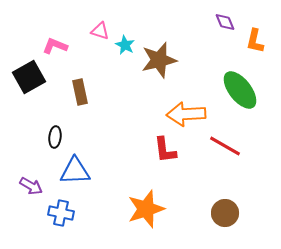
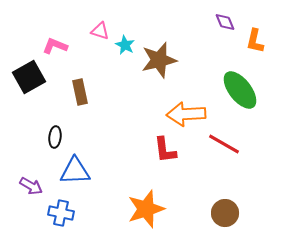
red line: moved 1 px left, 2 px up
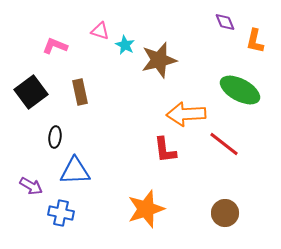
black square: moved 2 px right, 15 px down; rotated 8 degrees counterclockwise
green ellipse: rotated 24 degrees counterclockwise
red line: rotated 8 degrees clockwise
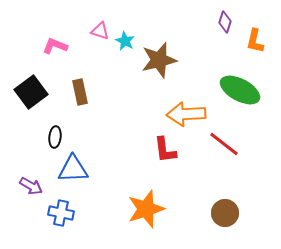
purple diamond: rotated 40 degrees clockwise
cyan star: moved 4 px up
blue triangle: moved 2 px left, 2 px up
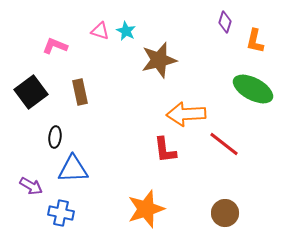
cyan star: moved 1 px right, 10 px up
green ellipse: moved 13 px right, 1 px up
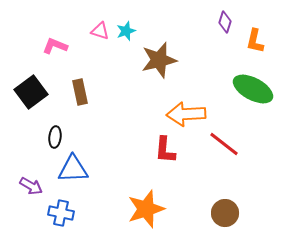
cyan star: rotated 24 degrees clockwise
red L-shape: rotated 12 degrees clockwise
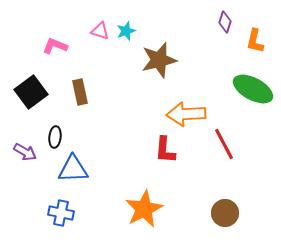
red line: rotated 24 degrees clockwise
purple arrow: moved 6 px left, 34 px up
orange star: moved 2 px left; rotated 9 degrees counterclockwise
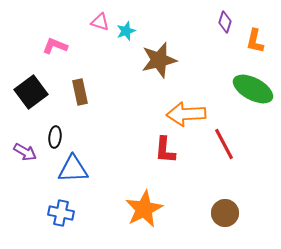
pink triangle: moved 9 px up
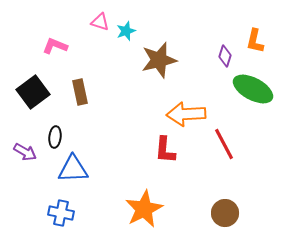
purple diamond: moved 34 px down
black square: moved 2 px right
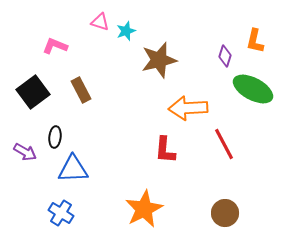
brown rectangle: moved 1 px right, 2 px up; rotated 15 degrees counterclockwise
orange arrow: moved 2 px right, 6 px up
blue cross: rotated 20 degrees clockwise
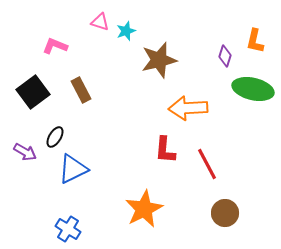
green ellipse: rotated 15 degrees counterclockwise
black ellipse: rotated 25 degrees clockwise
red line: moved 17 px left, 20 px down
blue triangle: rotated 24 degrees counterclockwise
blue cross: moved 7 px right, 16 px down
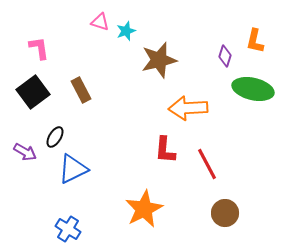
pink L-shape: moved 16 px left, 2 px down; rotated 60 degrees clockwise
